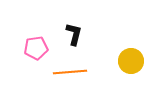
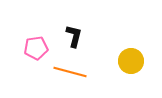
black L-shape: moved 2 px down
orange line: rotated 20 degrees clockwise
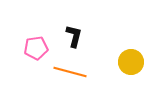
yellow circle: moved 1 px down
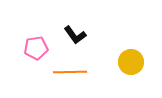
black L-shape: moved 1 px right, 1 px up; rotated 130 degrees clockwise
orange line: rotated 16 degrees counterclockwise
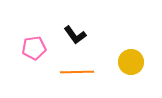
pink pentagon: moved 2 px left
orange line: moved 7 px right
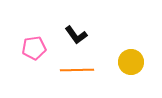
black L-shape: moved 1 px right
orange line: moved 2 px up
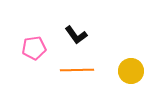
yellow circle: moved 9 px down
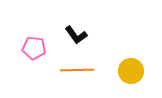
pink pentagon: rotated 15 degrees clockwise
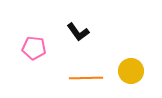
black L-shape: moved 2 px right, 3 px up
orange line: moved 9 px right, 8 px down
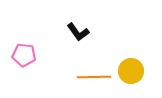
pink pentagon: moved 10 px left, 7 px down
orange line: moved 8 px right, 1 px up
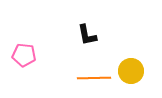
black L-shape: moved 9 px right, 3 px down; rotated 25 degrees clockwise
orange line: moved 1 px down
